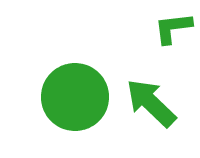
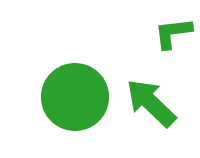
green L-shape: moved 5 px down
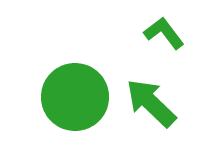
green L-shape: moved 9 px left; rotated 60 degrees clockwise
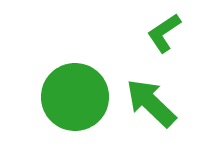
green L-shape: rotated 87 degrees counterclockwise
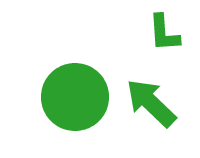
green L-shape: rotated 60 degrees counterclockwise
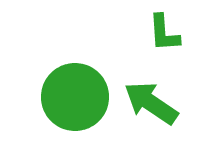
green arrow: rotated 10 degrees counterclockwise
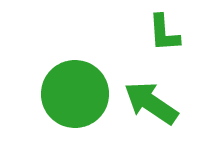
green circle: moved 3 px up
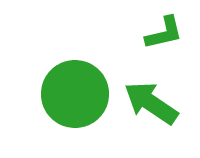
green L-shape: rotated 99 degrees counterclockwise
